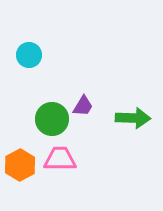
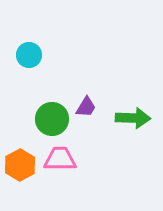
purple trapezoid: moved 3 px right, 1 px down
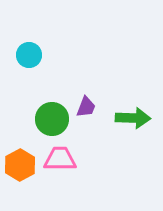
purple trapezoid: rotated 10 degrees counterclockwise
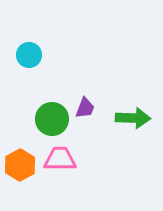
purple trapezoid: moved 1 px left, 1 px down
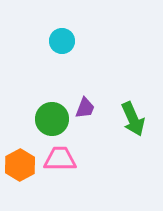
cyan circle: moved 33 px right, 14 px up
green arrow: moved 1 px down; rotated 64 degrees clockwise
